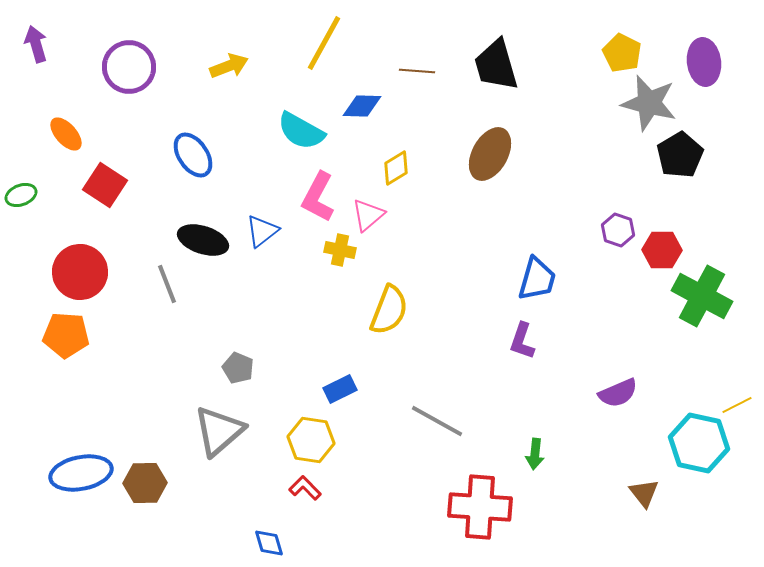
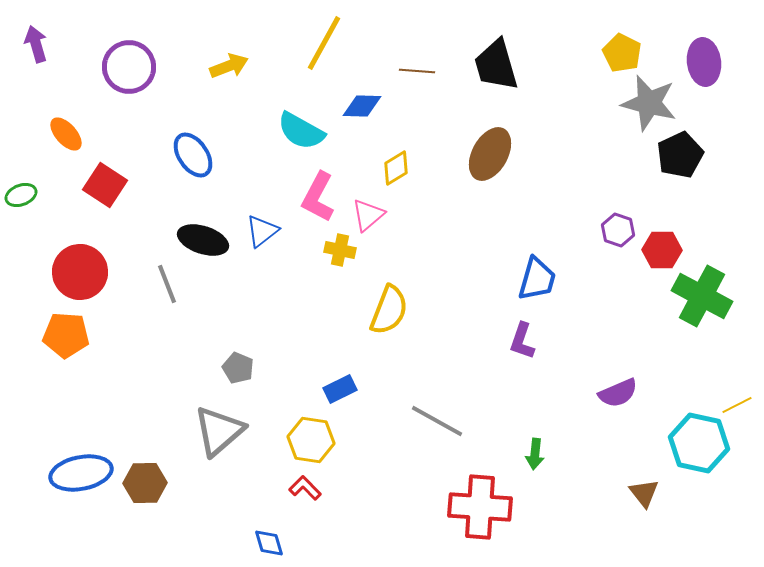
black pentagon at (680, 155): rotated 6 degrees clockwise
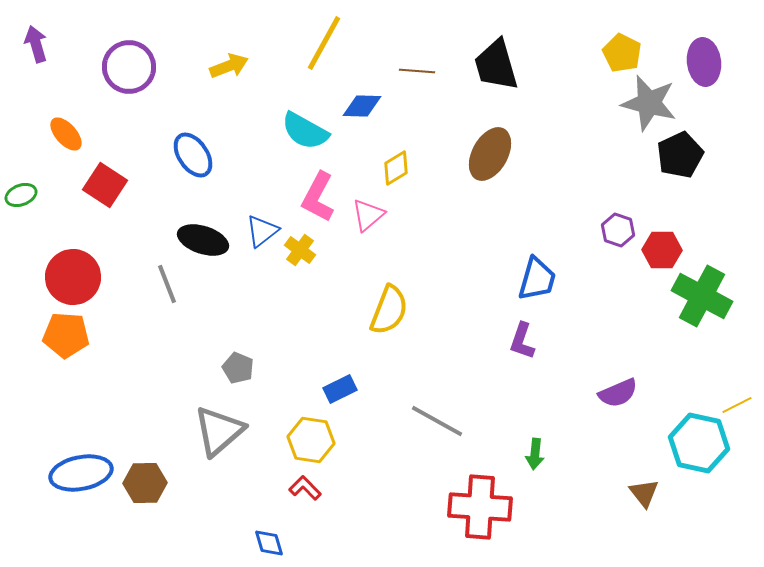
cyan semicircle at (301, 131): moved 4 px right
yellow cross at (340, 250): moved 40 px left; rotated 24 degrees clockwise
red circle at (80, 272): moved 7 px left, 5 px down
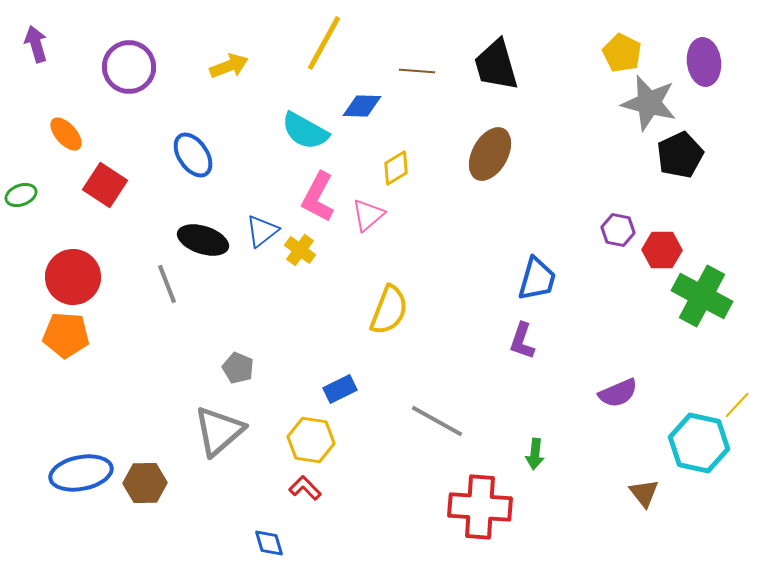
purple hexagon at (618, 230): rotated 8 degrees counterclockwise
yellow line at (737, 405): rotated 20 degrees counterclockwise
